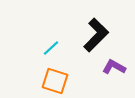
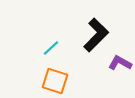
purple L-shape: moved 6 px right, 4 px up
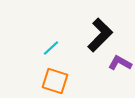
black L-shape: moved 4 px right
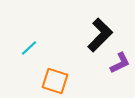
cyan line: moved 22 px left
purple L-shape: rotated 125 degrees clockwise
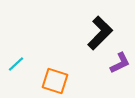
black L-shape: moved 2 px up
cyan line: moved 13 px left, 16 px down
